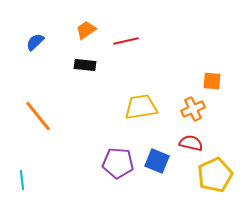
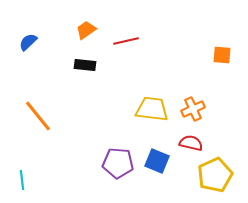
blue semicircle: moved 7 px left
orange square: moved 10 px right, 26 px up
yellow trapezoid: moved 11 px right, 2 px down; rotated 16 degrees clockwise
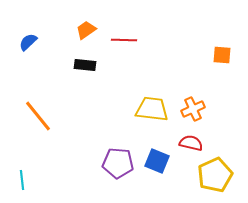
red line: moved 2 px left, 1 px up; rotated 15 degrees clockwise
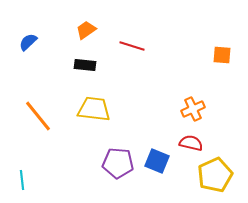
red line: moved 8 px right, 6 px down; rotated 15 degrees clockwise
yellow trapezoid: moved 58 px left
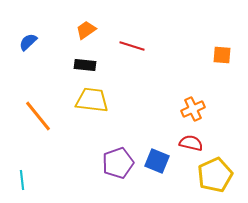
yellow trapezoid: moved 2 px left, 9 px up
purple pentagon: rotated 24 degrees counterclockwise
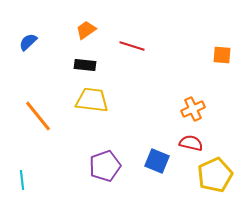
purple pentagon: moved 13 px left, 3 px down
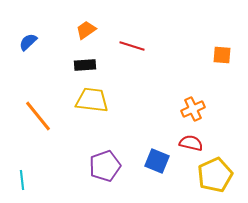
black rectangle: rotated 10 degrees counterclockwise
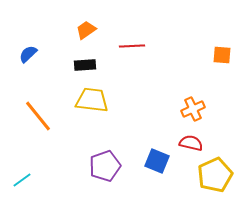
blue semicircle: moved 12 px down
red line: rotated 20 degrees counterclockwise
cyan line: rotated 60 degrees clockwise
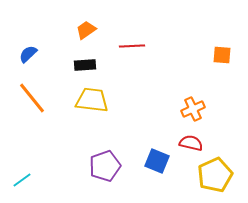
orange line: moved 6 px left, 18 px up
